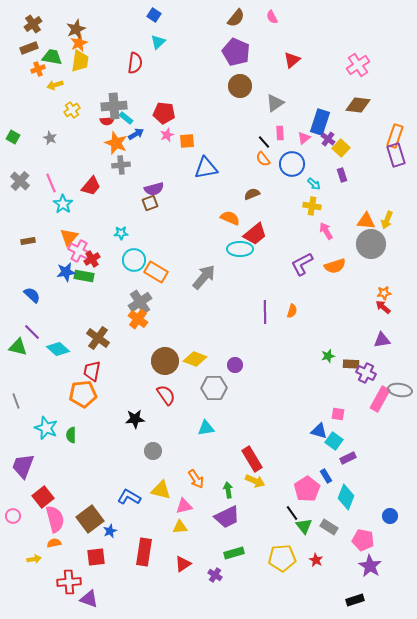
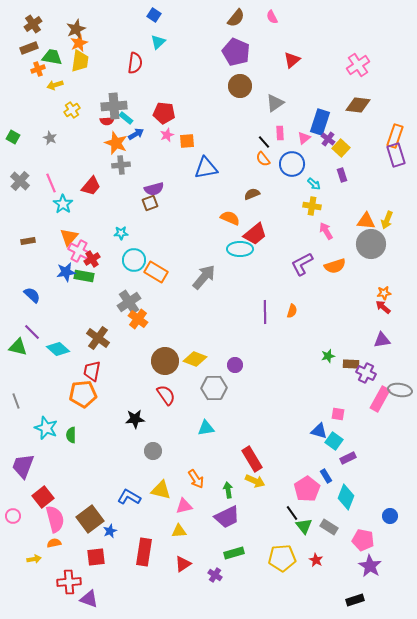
gray cross at (140, 302): moved 11 px left
yellow triangle at (180, 527): moved 1 px left, 4 px down
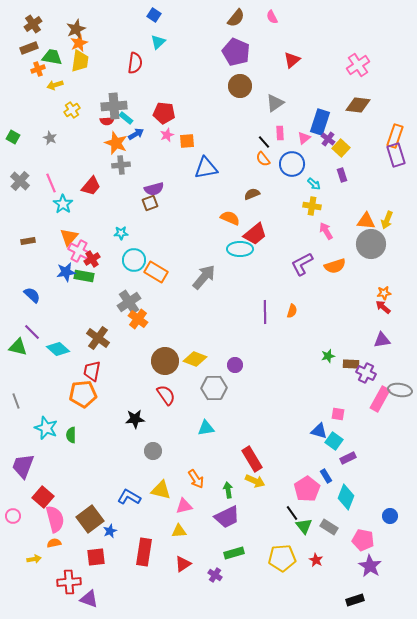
red square at (43, 497): rotated 10 degrees counterclockwise
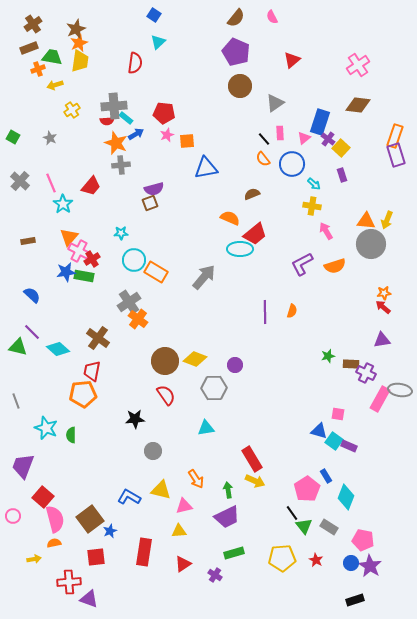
black line at (264, 142): moved 3 px up
purple rectangle at (348, 458): moved 1 px right, 12 px up; rotated 49 degrees clockwise
blue circle at (390, 516): moved 39 px left, 47 px down
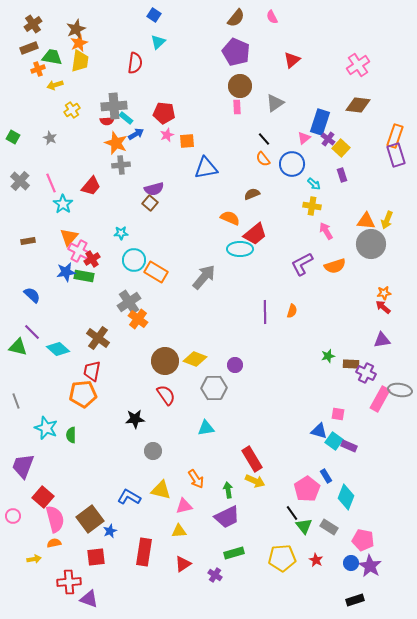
pink rectangle at (280, 133): moved 43 px left, 26 px up
brown square at (150, 203): rotated 28 degrees counterclockwise
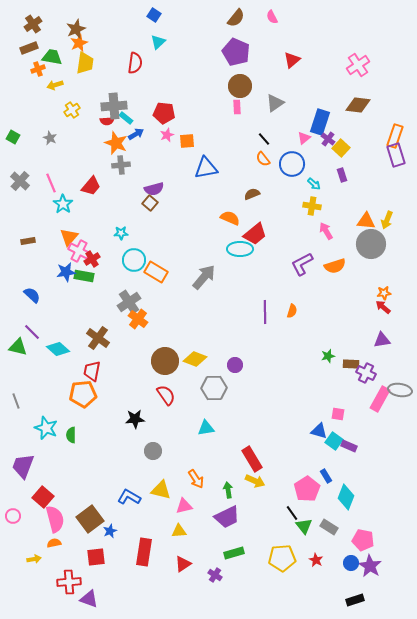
yellow trapezoid at (80, 61): moved 5 px right, 2 px down
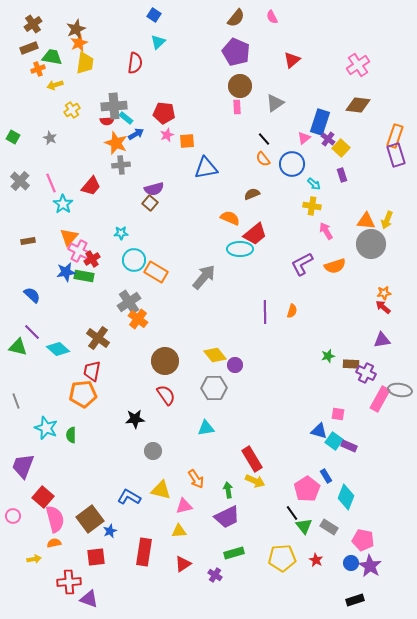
yellow diamond at (195, 359): moved 20 px right, 4 px up; rotated 30 degrees clockwise
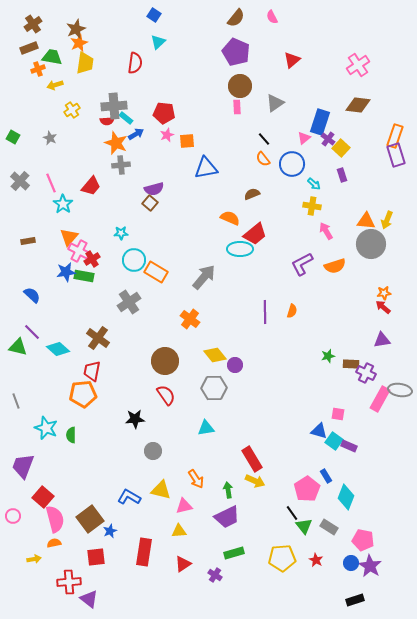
orange cross at (138, 319): moved 52 px right
purple triangle at (89, 599): rotated 18 degrees clockwise
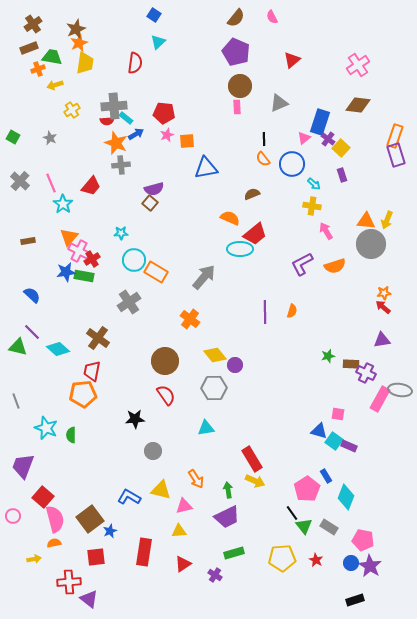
gray triangle at (275, 103): moved 4 px right; rotated 12 degrees clockwise
black line at (264, 139): rotated 40 degrees clockwise
